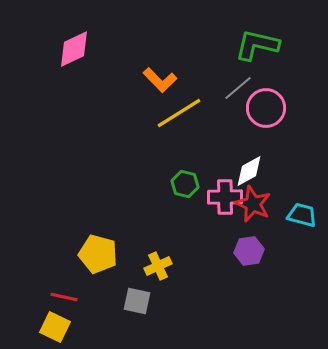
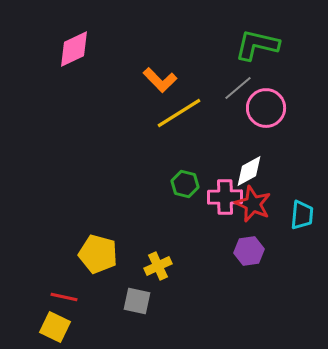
cyan trapezoid: rotated 80 degrees clockwise
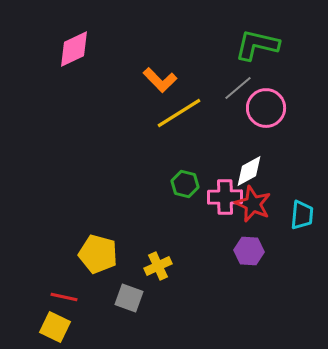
purple hexagon: rotated 12 degrees clockwise
gray square: moved 8 px left, 3 px up; rotated 8 degrees clockwise
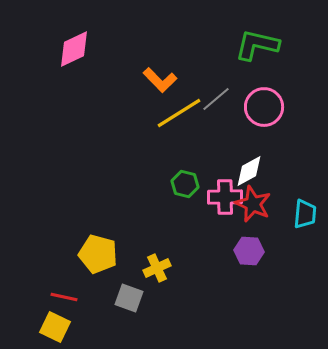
gray line: moved 22 px left, 11 px down
pink circle: moved 2 px left, 1 px up
cyan trapezoid: moved 3 px right, 1 px up
yellow cross: moved 1 px left, 2 px down
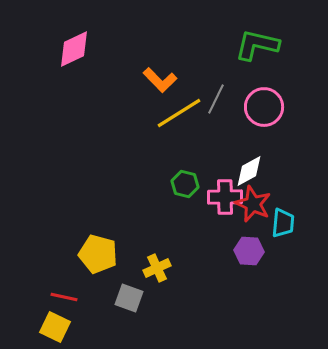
gray line: rotated 24 degrees counterclockwise
cyan trapezoid: moved 22 px left, 9 px down
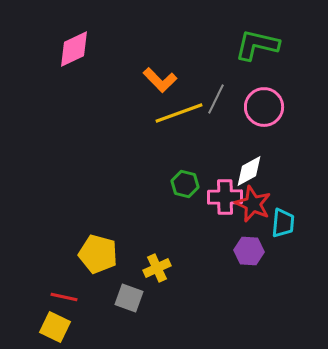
yellow line: rotated 12 degrees clockwise
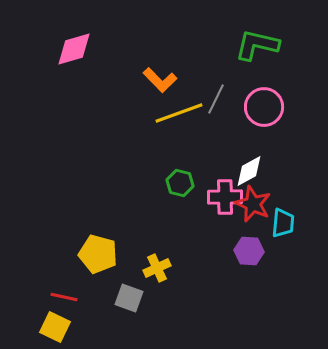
pink diamond: rotated 9 degrees clockwise
green hexagon: moved 5 px left, 1 px up
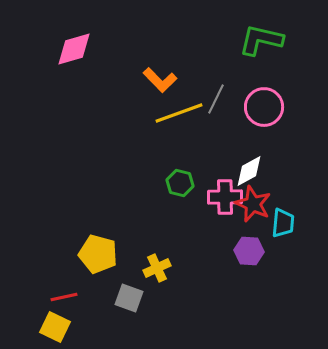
green L-shape: moved 4 px right, 5 px up
red line: rotated 24 degrees counterclockwise
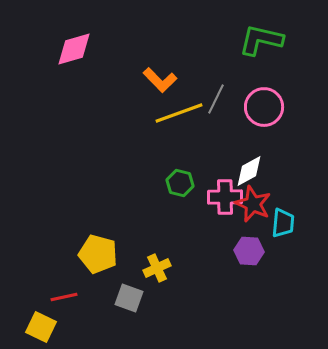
yellow square: moved 14 px left
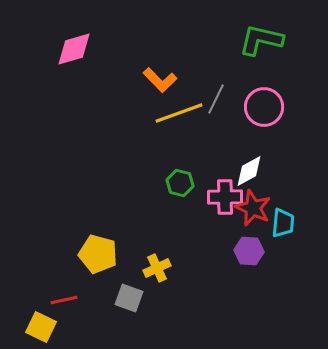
red star: moved 4 px down
red line: moved 3 px down
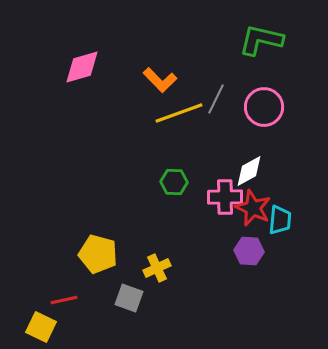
pink diamond: moved 8 px right, 18 px down
green hexagon: moved 6 px left, 1 px up; rotated 12 degrees counterclockwise
cyan trapezoid: moved 3 px left, 3 px up
